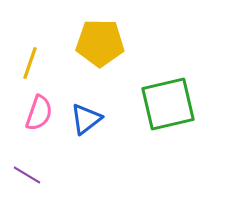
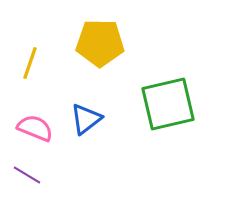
pink semicircle: moved 4 px left, 15 px down; rotated 87 degrees counterclockwise
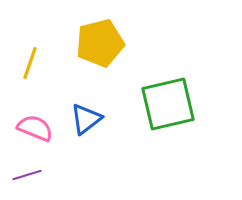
yellow pentagon: rotated 15 degrees counterclockwise
purple line: rotated 48 degrees counterclockwise
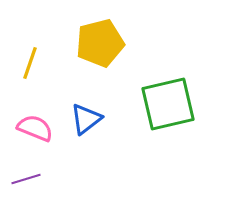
purple line: moved 1 px left, 4 px down
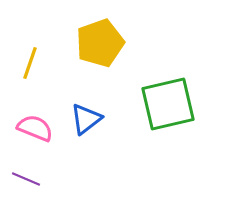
yellow pentagon: rotated 6 degrees counterclockwise
purple line: rotated 40 degrees clockwise
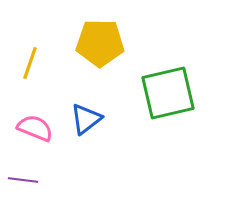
yellow pentagon: rotated 21 degrees clockwise
green square: moved 11 px up
purple line: moved 3 px left, 1 px down; rotated 16 degrees counterclockwise
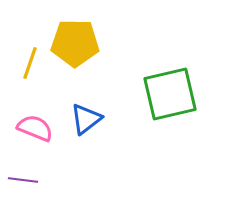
yellow pentagon: moved 25 px left
green square: moved 2 px right, 1 px down
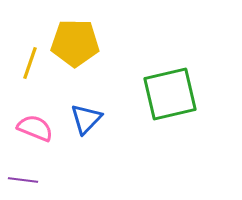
blue triangle: rotated 8 degrees counterclockwise
